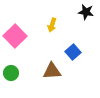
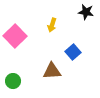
green circle: moved 2 px right, 8 px down
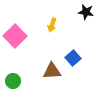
blue square: moved 6 px down
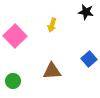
blue square: moved 16 px right, 1 px down
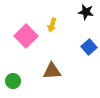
pink square: moved 11 px right
blue square: moved 12 px up
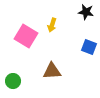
pink square: rotated 15 degrees counterclockwise
blue square: rotated 28 degrees counterclockwise
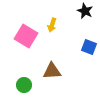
black star: moved 1 px left, 1 px up; rotated 14 degrees clockwise
green circle: moved 11 px right, 4 px down
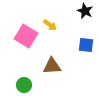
yellow arrow: moved 2 px left; rotated 72 degrees counterclockwise
blue square: moved 3 px left, 2 px up; rotated 14 degrees counterclockwise
brown triangle: moved 5 px up
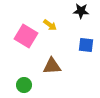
black star: moved 4 px left; rotated 21 degrees counterclockwise
